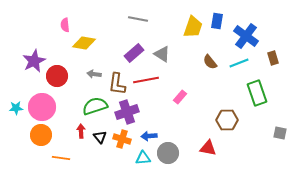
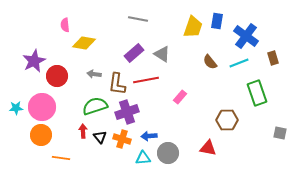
red arrow: moved 2 px right
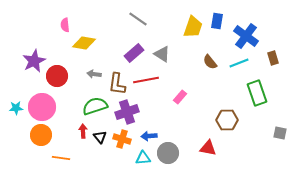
gray line: rotated 24 degrees clockwise
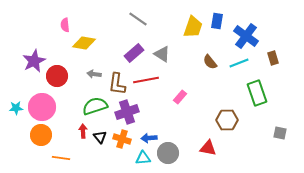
blue arrow: moved 2 px down
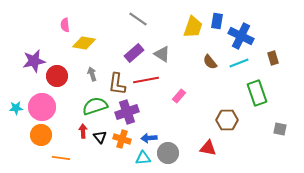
blue cross: moved 5 px left; rotated 10 degrees counterclockwise
purple star: rotated 15 degrees clockwise
gray arrow: moved 2 px left; rotated 64 degrees clockwise
pink rectangle: moved 1 px left, 1 px up
gray square: moved 4 px up
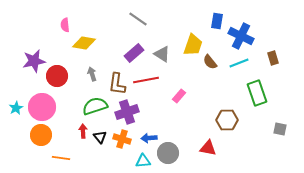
yellow trapezoid: moved 18 px down
cyan star: rotated 24 degrees counterclockwise
cyan triangle: moved 3 px down
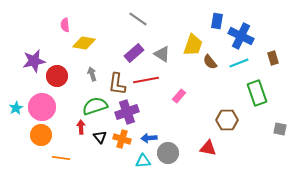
red arrow: moved 2 px left, 4 px up
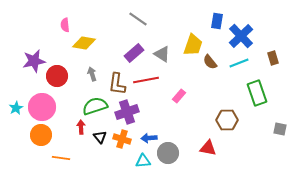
blue cross: rotated 20 degrees clockwise
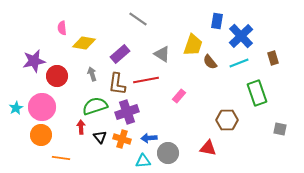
pink semicircle: moved 3 px left, 3 px down
purple rectangle: moved 14 px left, 1 px down
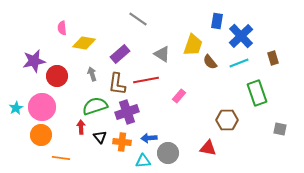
orange cross: moved 3 px down; rotated 12 degrees counterclockwise
